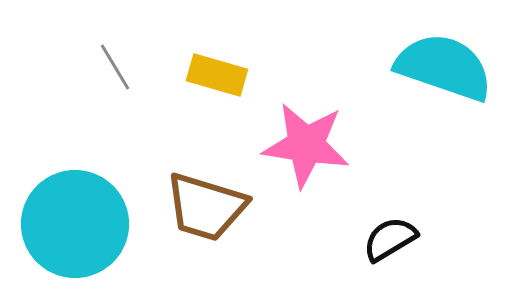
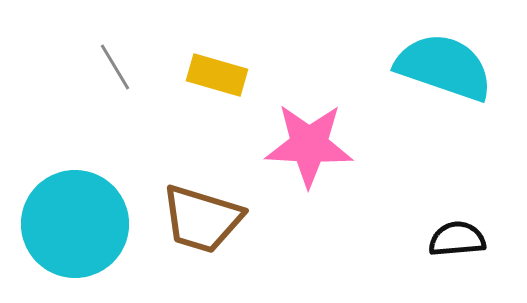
pink star: moved 3 px right; rotated 6 degrees counterclockwise
brown trapezoid: moved 4 px left, 12 px down
black semicircle: moved 67 px right; rotated 26 degrees clockwise
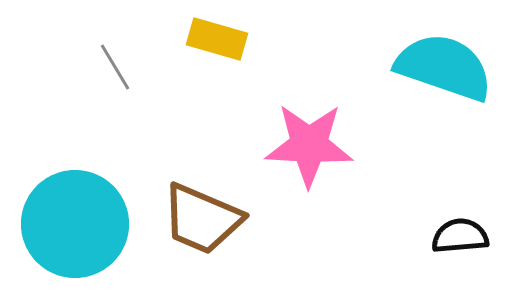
yellow rectangle: moved 36 px up
brown trapezoid: rotated 6 degrees clockwise
black semicircle: moved 3 px right, 3 px up
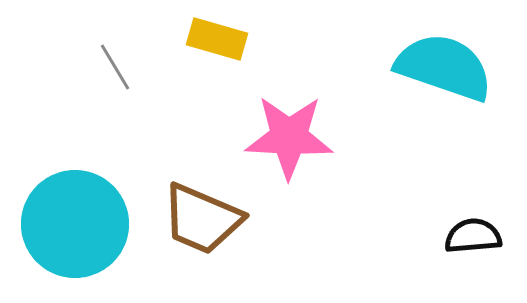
pink star: moved 20 px left, 8 px up
black semicircle: moved 13 px right
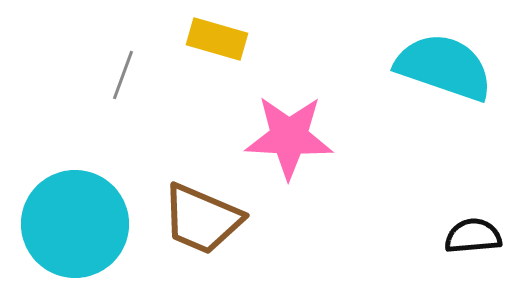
gray line: moved 8 px right, 8 px down; rotated 51 degrees clockwise
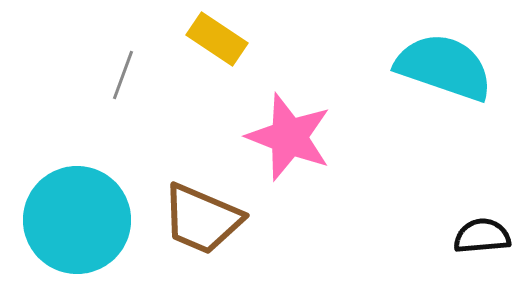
yellow rectangle: rotated 18 degrees clockwise
pink star: rotated 18 degrees clockwise
cyan circle: moved 2 px right, 4 px up
black semicircle: moved 9 px right
